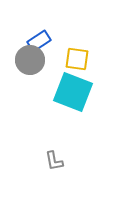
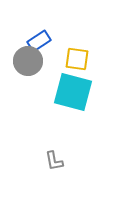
gray circle: moved 2 px left, 1 px down
cyan square: rotated 6 degrees counterclockwise
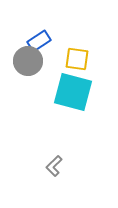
gray L-shape: moved 5 px down; rotated 55 degrees clockwise
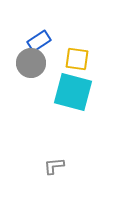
gray circle: moved 3 px right, 2 px down
gray L-shape: rotated 40 degrees clockwise
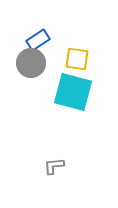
blue rectangle: moved 1 px left, 1 px up
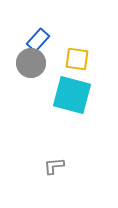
blue rectangle: rotated 15 degrees counterclockwise
cyan square: moved 1 px left, 3 px down
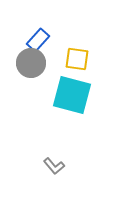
gray L-shape: rotated 125 degrees counterclockwise
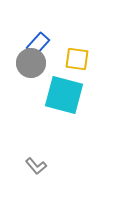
blue rectangle: moved 4 px down
cyan square: moved 8 px left
gray L-shape: moved 18 px left
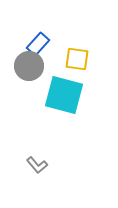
gray circle: moved 2 px left, 3 px down
gray L-shape: moved 1 px right, 1 px up
